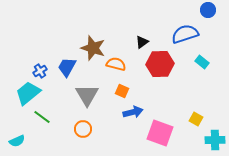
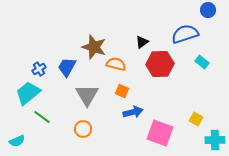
brown star: moved 1 px right, 1 px up
blue cross: moved 1 px left, 2 px up
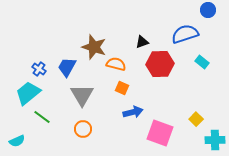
black triangle: rotated 16 degrees clockwise
blue cross: rotated 24 degrees counterclockwise
orange square: moved 3 px up
gray triangle: moved 5 px left
yellow square: rotated 16 degrees clockwise
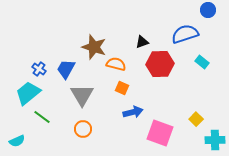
blue trapezoid: moved 1 px left, 2 px down
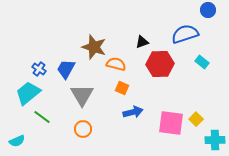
pink square: moved 11 px right, 10 px up; rotated 12 degrees counterclockwise
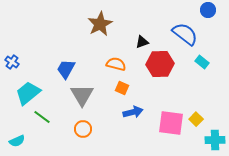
blue semicircle: rotated 56 degrees clockwise
brown star: moved 6 px right, 23 px up; rotated 25 degrees clockwise
blue cross: moved 27 px left, 7 px up
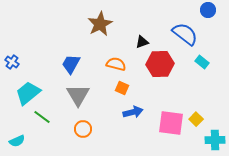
blue trapezoid: moved 5 px right, 5 px up
gray triangle: moved 4 px left
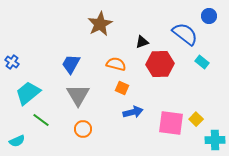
blue circle: moved 1 px right, 6 px down
green line: moved 1 px left, 3 px down
